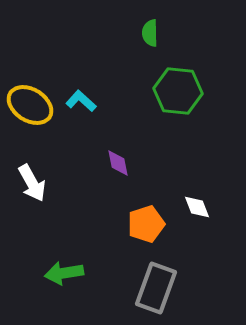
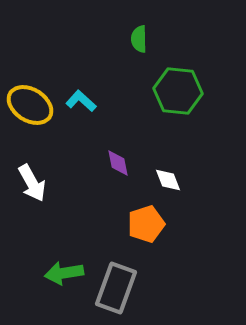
green semicircle: moved 11 px left, 6 px down
white diamond: moved 29 px left, 27 px up
gray rectangle: moved 40 px left
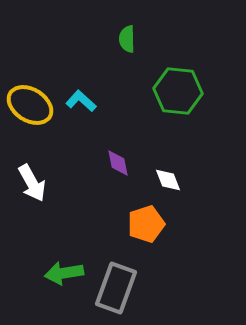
green semicircle: moved 12 px left
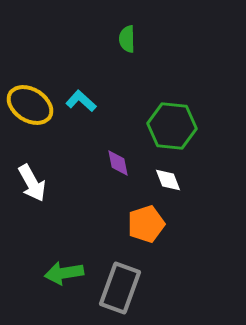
green hexagon: moved 6 px left, 35 px down
gray rectangle: moved 4 px right
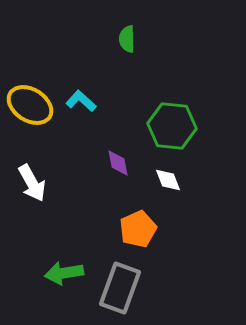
orange pentagon: moved 8 px left, 5 px down; rotated 6 degrees counterclockwise
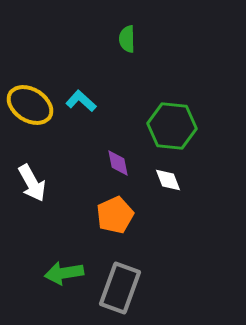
orange pentagon: moved 23 px left, 14 px up
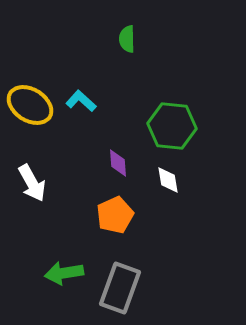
purple diamond: rotated 8 degrees clockwise
white diamond: rotated 12 degrees clockwise
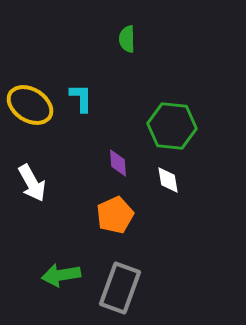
cyan L-shape: moved 3 px up; rotated 48 degrees clockwise
green arrow: moved 3 px left, 2 px down
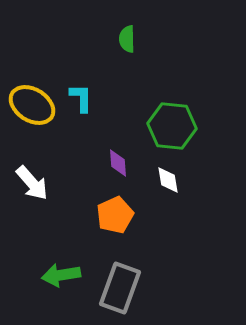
yellow ellipse: moved 2 px right
white arrow: rotated 12 degrees counterclockwise
